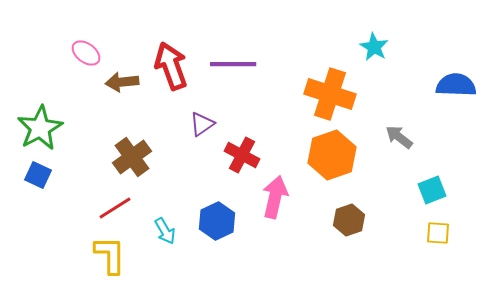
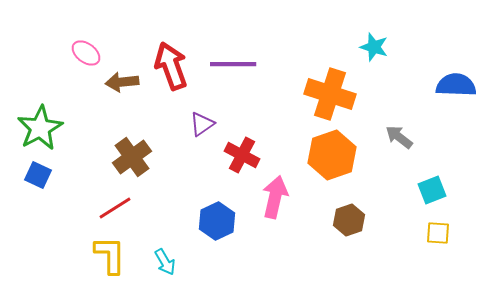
cyan star: rotated 12 degrees counterclockwise
cyan arrow: moved 31 px down
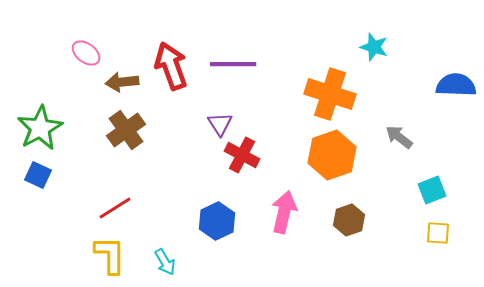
purple triangle: moved 18 px right; rotated 28 degrees counterclockwise
brown cross: moved 6 px left, 27 px up
pink arrow: moved 9 px right, 15 px down
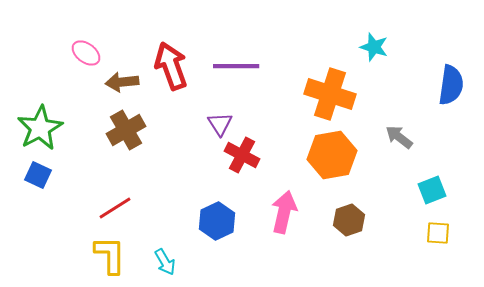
purple line: moved 3 px right, 2 px down
blue semicircle: moved 5 px left; rotated 96 degrees clockwise
brown cross: rotated 6 degrees clockwise
orange hexagon: rotated 9 degrees clockwise
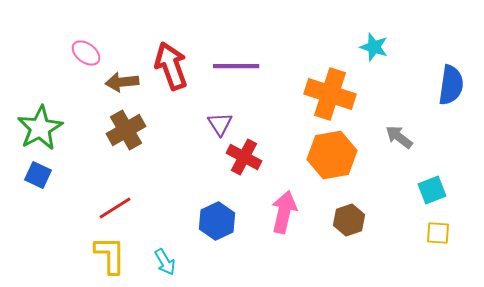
red cross: moved 2 px right, 2 px down
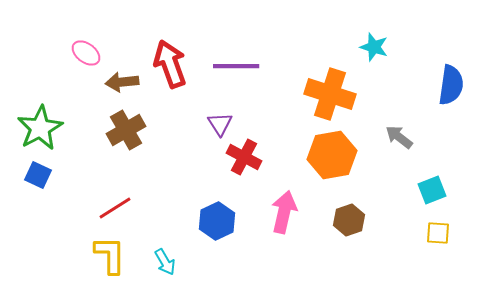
red arrow: moved 1 px left, 2 px up
